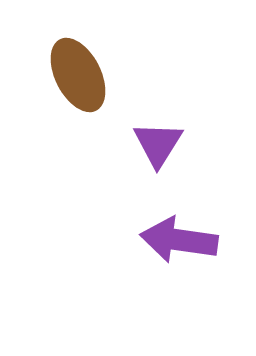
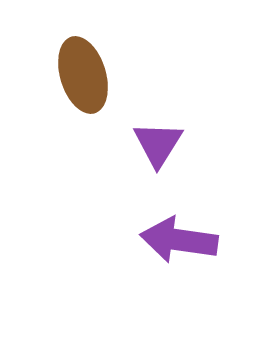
brown ellipse: moved 5 px right; rotated 10 degrees clockwise
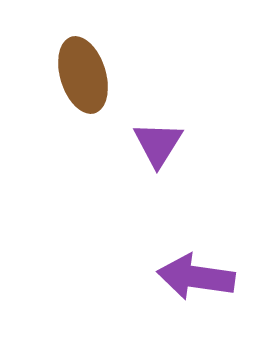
purple arrow: moved 17 px right, 37 px down
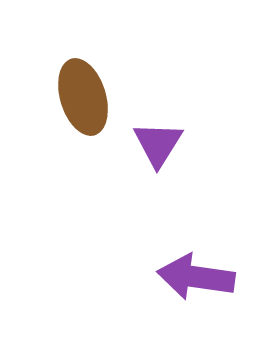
brown ellipse: moved 22 px down
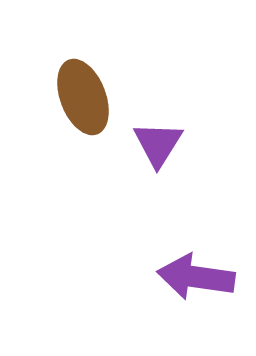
brown ellipse: rotated 4 degrees counterclockwise
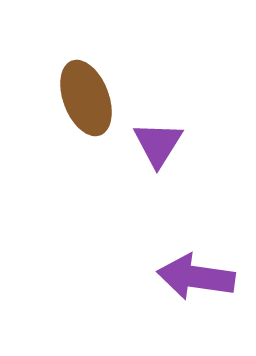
brown ellipse: moved 3 px right, 1 px down
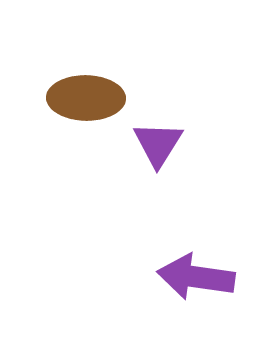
brown ellipse: rotated 68 degrees counterclockwise
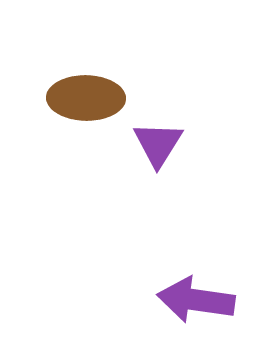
purple arrow: moved 23 px down
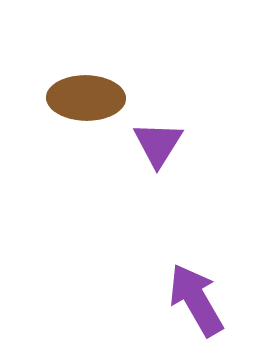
purple arrow: rotated 52 degrees clockwise
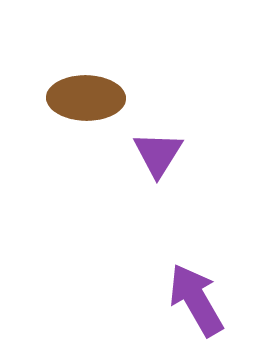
purple triangle: moved 10 px down
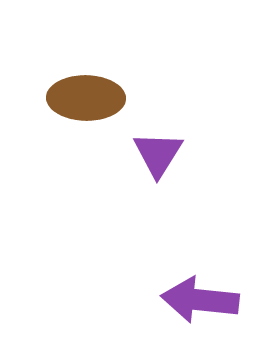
purple arrow: moved 4 px right; rotated 54 degrees counterclockwise
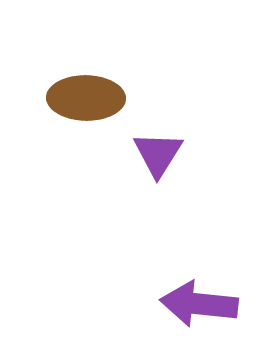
purple arrow: moved 1 px left, 4 px down
